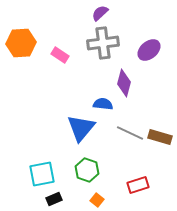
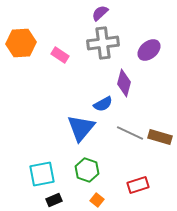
blue semicircle: rotated 144 degrees clockwise
black rectangle: moved 1 px down
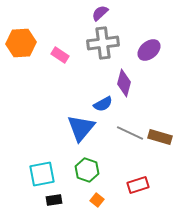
black rectangle: rotated 14 degrees clockwise
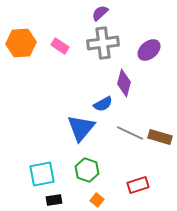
pink rectangle: moved 9 px up
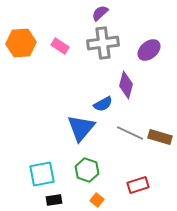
purple diamond: moved 2 px right, 2 px down
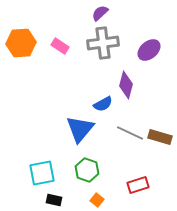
blue triangle: moved 1 px left, 1 px down
cyan square: moved 1 px up
black rectangle: rotated 21 degrees clockwise
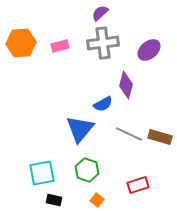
pink rectangle: rotated 48 degrees counterclockwise
gray line: moved 1 px left, 1 px down
